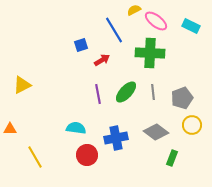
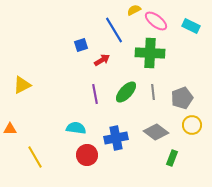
purple line: moved 3 px left
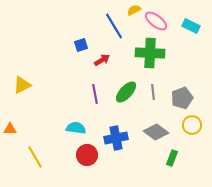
blue line: moved 4 px up
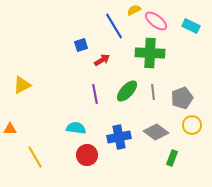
green ellipse: moved 1 px right, 1 px up
blue cross: moved 3 px right, 1 px up
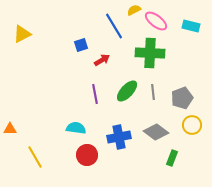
cyan rectangle: rotated 12 degrees counterclockwise
yellow triangle: moved 51 px up
